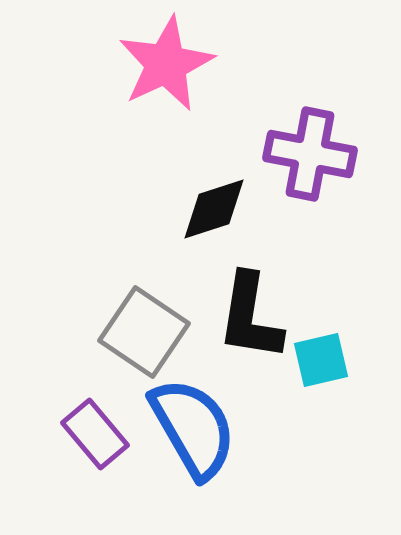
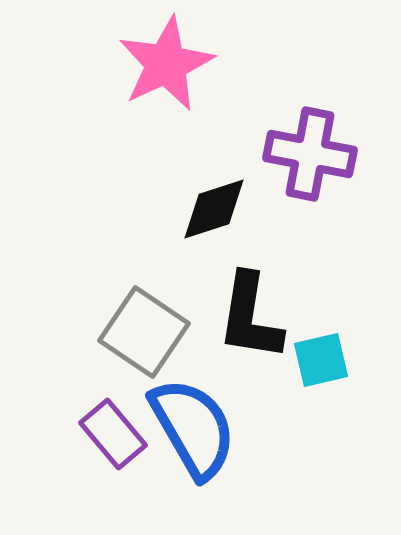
purple rectangle: moved 18 px right
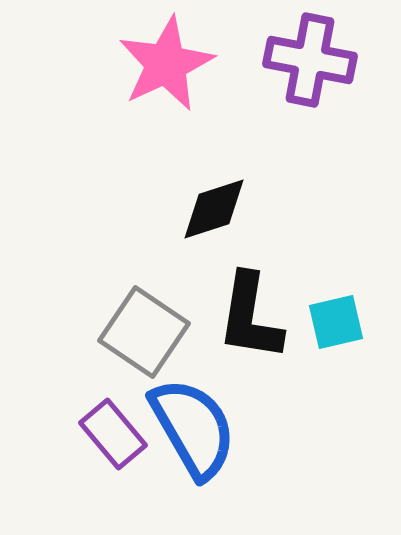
purple cross: moved 94 px up
cyan square: moved 15 px right, 38 px up
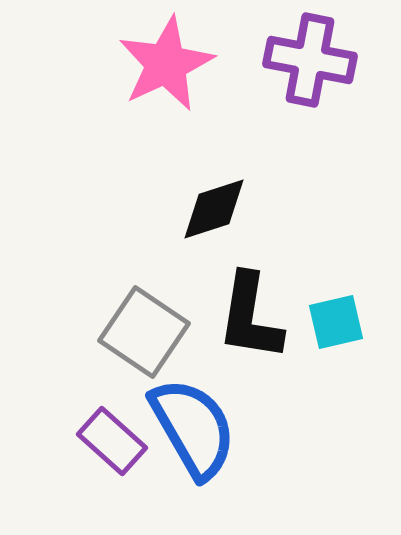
purple rectangle: moved 1 px left, 7 px down; rotated 8 degrees counterclockwise
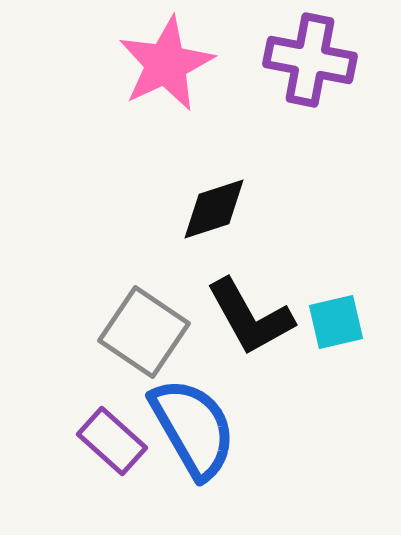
black L-shape: rotated 38 degrees counterclockwise
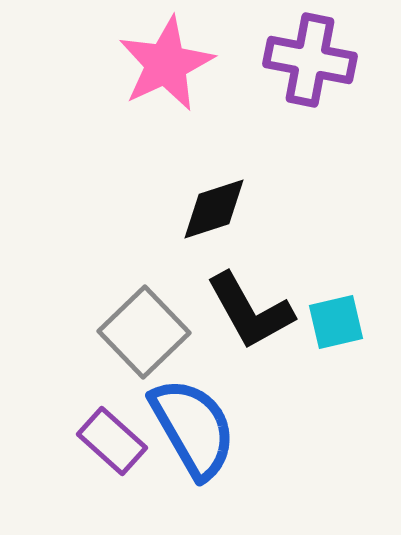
black L-shape: moved 6 px up
gray square: rotated 12 degrees clockwise
